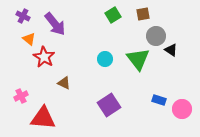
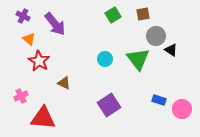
red star: moved 5 px left, 4 px down
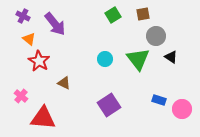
black triangle: moved 7 px down
pink cross: rotated 24 degrees counterclockwise
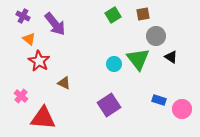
cyan circle: moved 9 px right, 5 px down
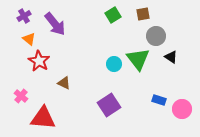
purple cross: moved 1 px right; rotated 32 degrees clockwise
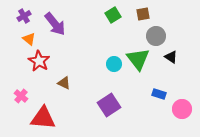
blue rectangle: moved 6 px up
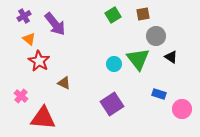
purple square: moved 3 px right, 1 px up
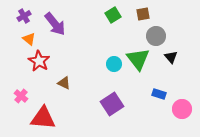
black triangle: rotated 16 degrees clockwise
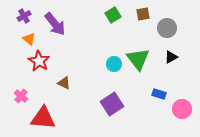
gray circle: moved 11 px right, 8 px up
black triangle: rotated 40 degrees clockwise
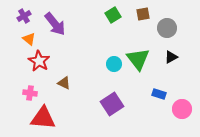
pink cross: moved 9 px right, 3 px up; rotated 32 degrees counterclockwise
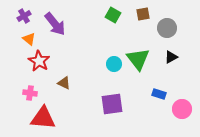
green square: rotated 28 degrees counterclockwise
purple square: rotated 25 degrees clockwise
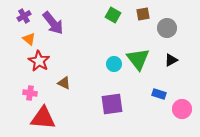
purple arrow: moved 2 px left, 1 px up
black triangle: moved 3 px down
